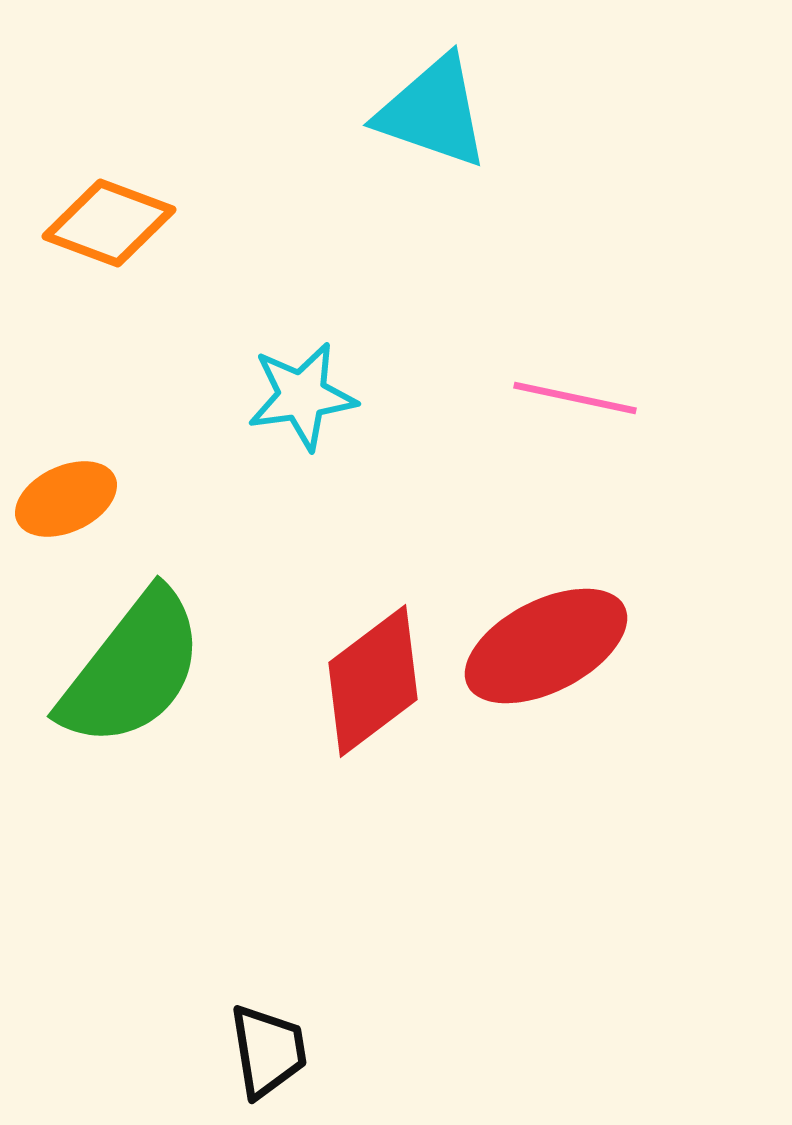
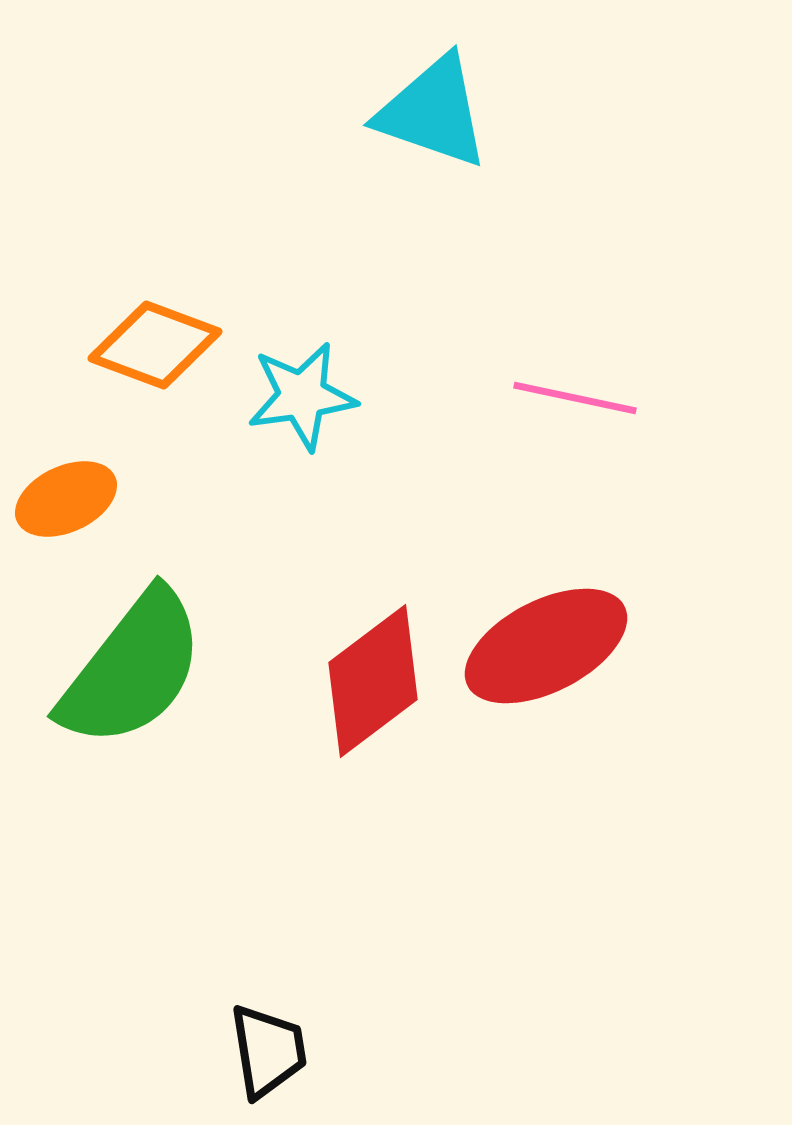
orange diamond: moved 46 px right, 122 px down
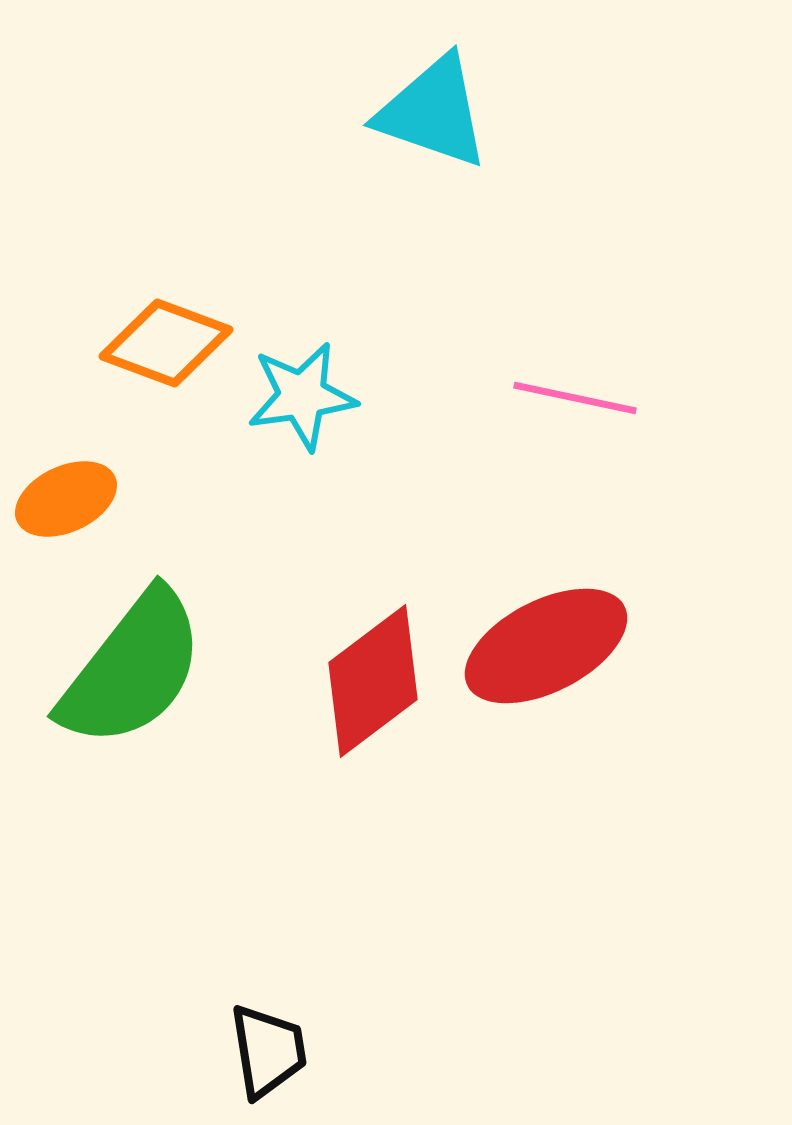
orange diamond: moved 11 px right, 2 px up
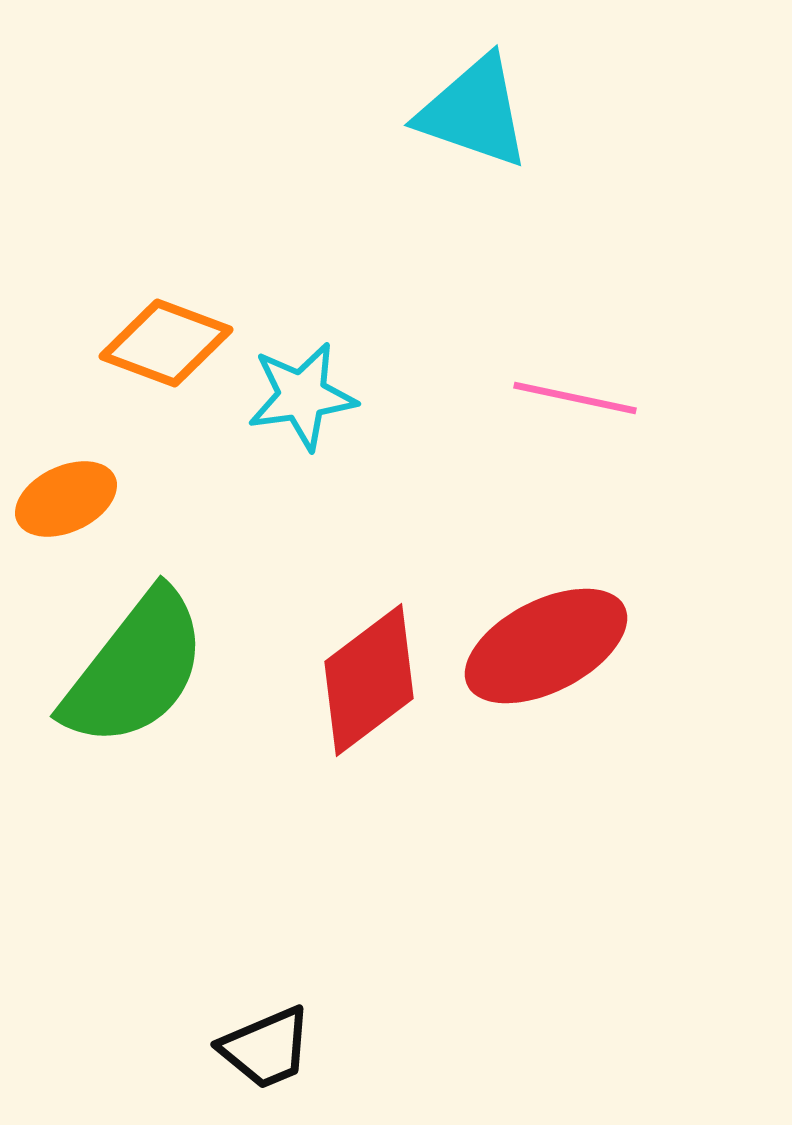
cyan triangle: moved 41 px right
green semicircle: moved 3 px right
red diamond: moved 4 px left, 1 px up
black trapezoid: moved 2 px left, 3 px up; rotated 76 degrees clockwise
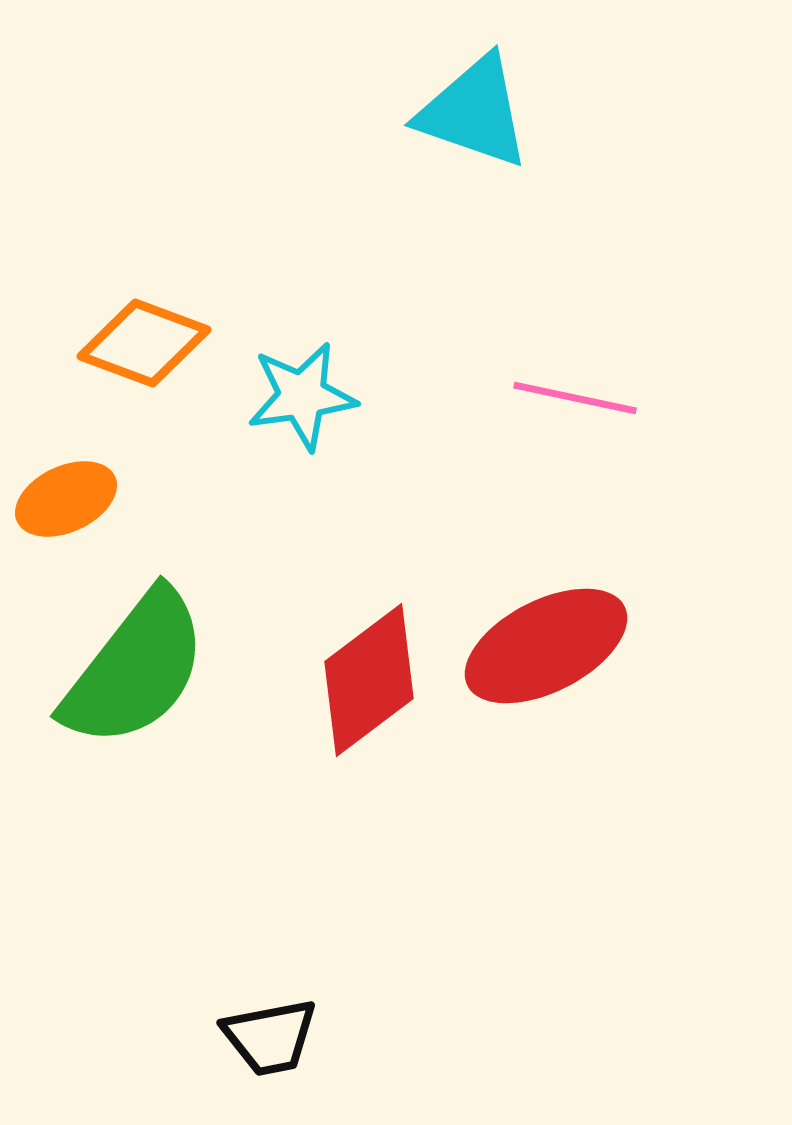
orange diamond: moved 22 px left
black trapezoid: moved 4 px right, 11 px up; rotated 12 degrees clockwise
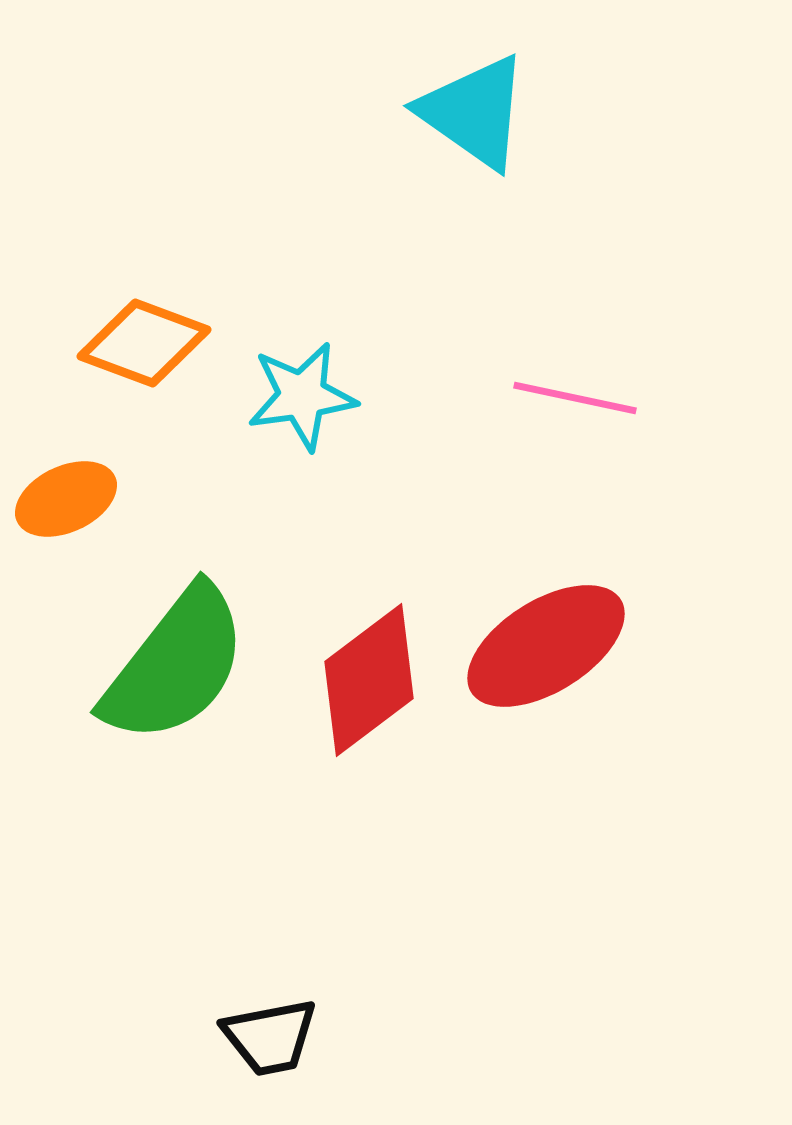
cyan triangle: rotated 16 degrees clockwise
red ellipse: rotated 5 degrees counterclockwise
green semicircle: moved 40 px right, 4 px up
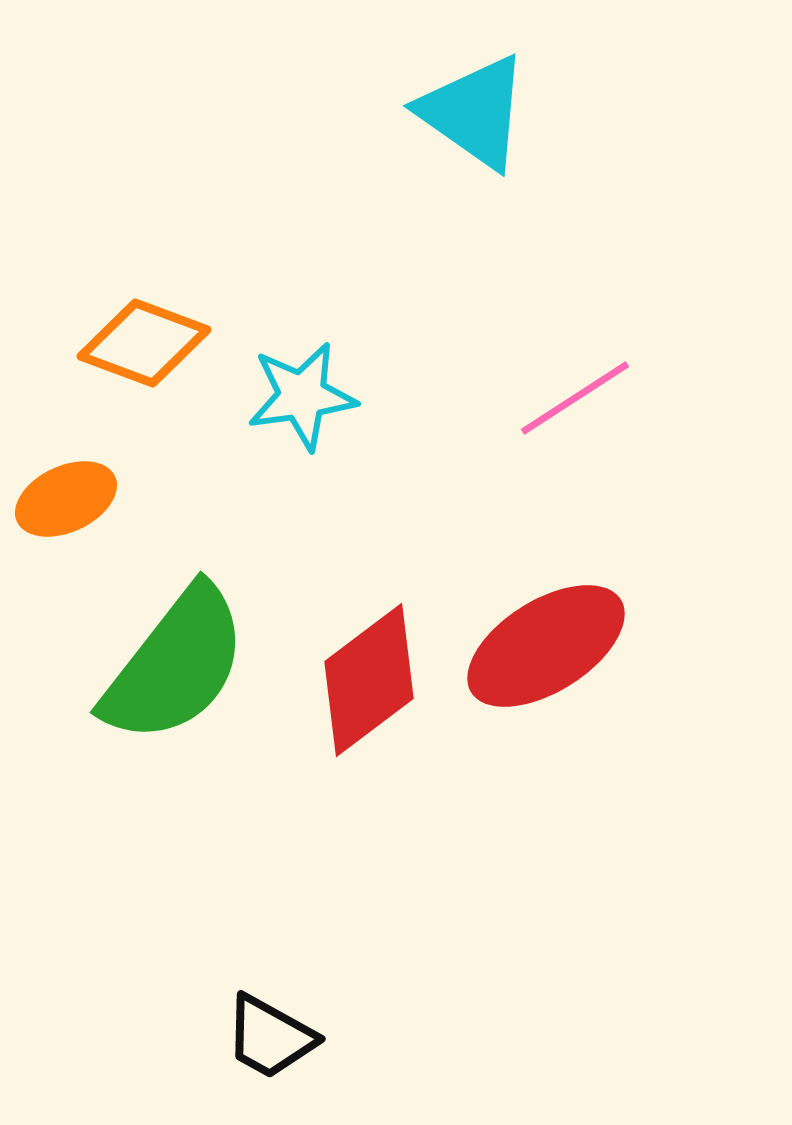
pink line: rotated 45 degrees counterclockwise
black trapezoid: rotated 40 degrees clockwise
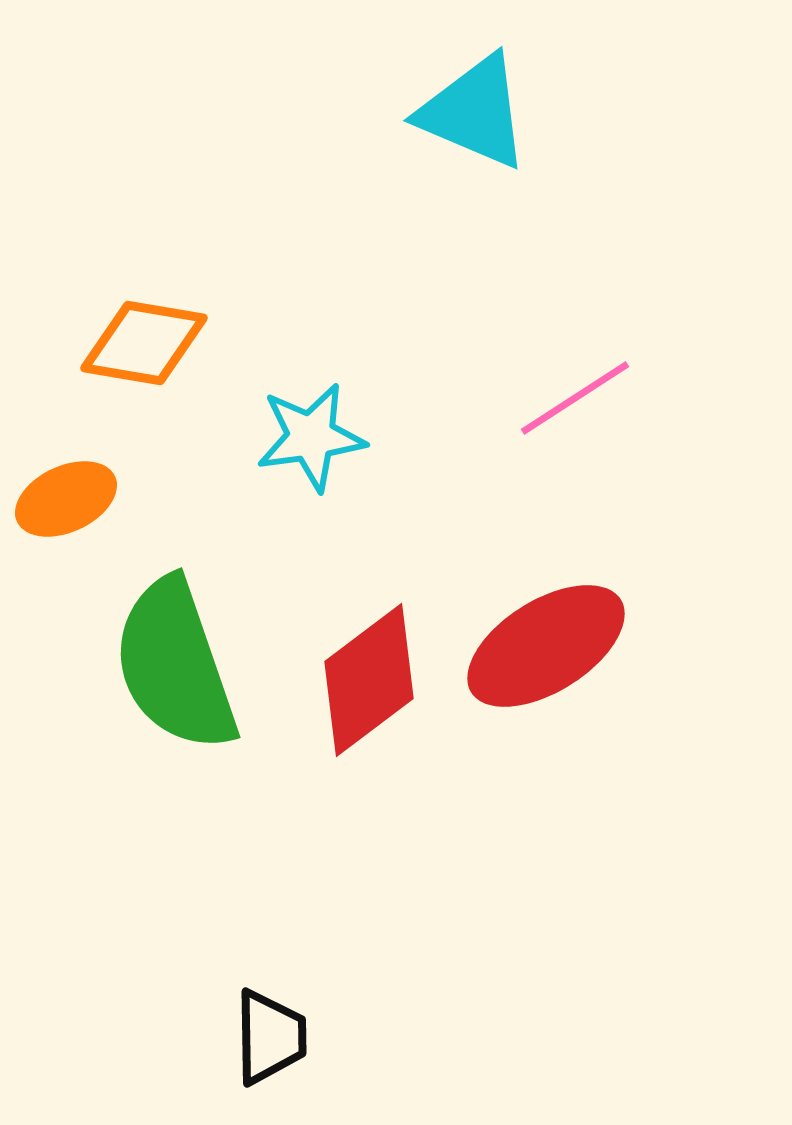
cyan triangle: rotated 12 degrees counterclockwise
orange diamond: rotated 11 degrees counterclockwise
cyan star: moved 9 px right, 41 px down
green semicircle: rotated 123 degrees clockwise
black trapezoid: rotated 120 degrees counterclockwise
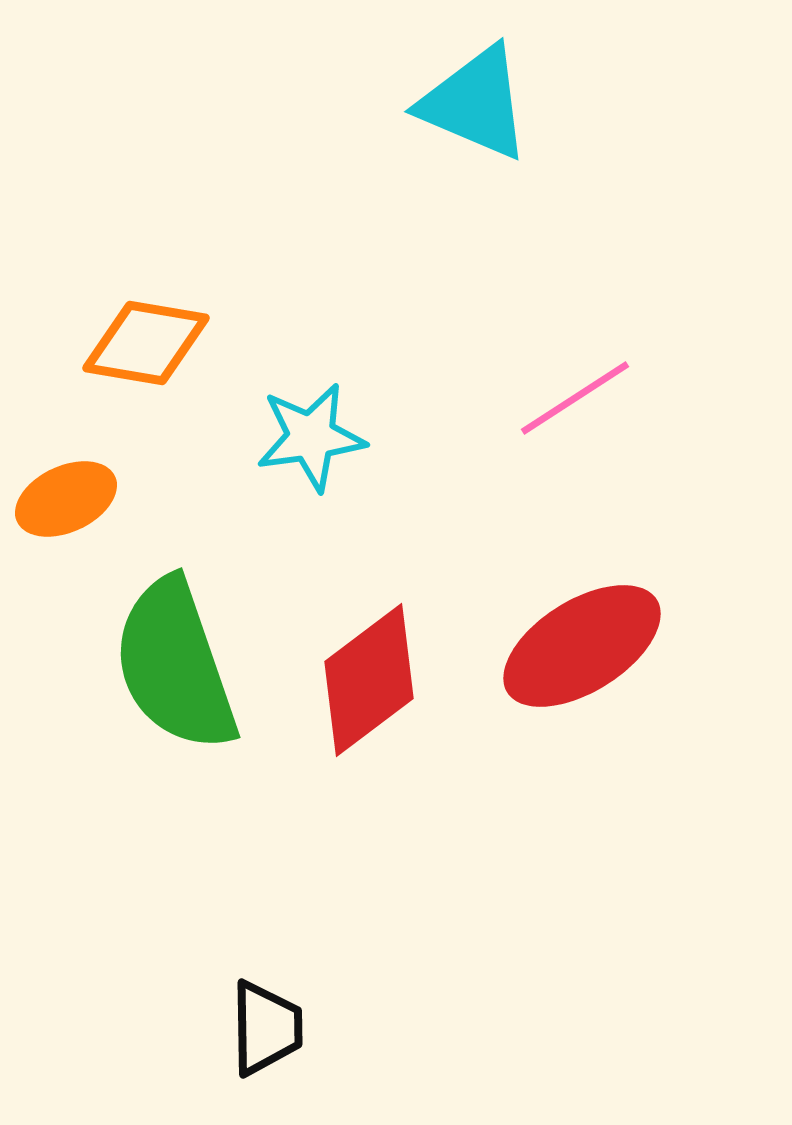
cyan triangle: moved 1 px right, 9 px up
orange diamond: moved 2 px right
red ellipse: moved 36 px right
black trapezoid: moved 4 px left, 9 px up
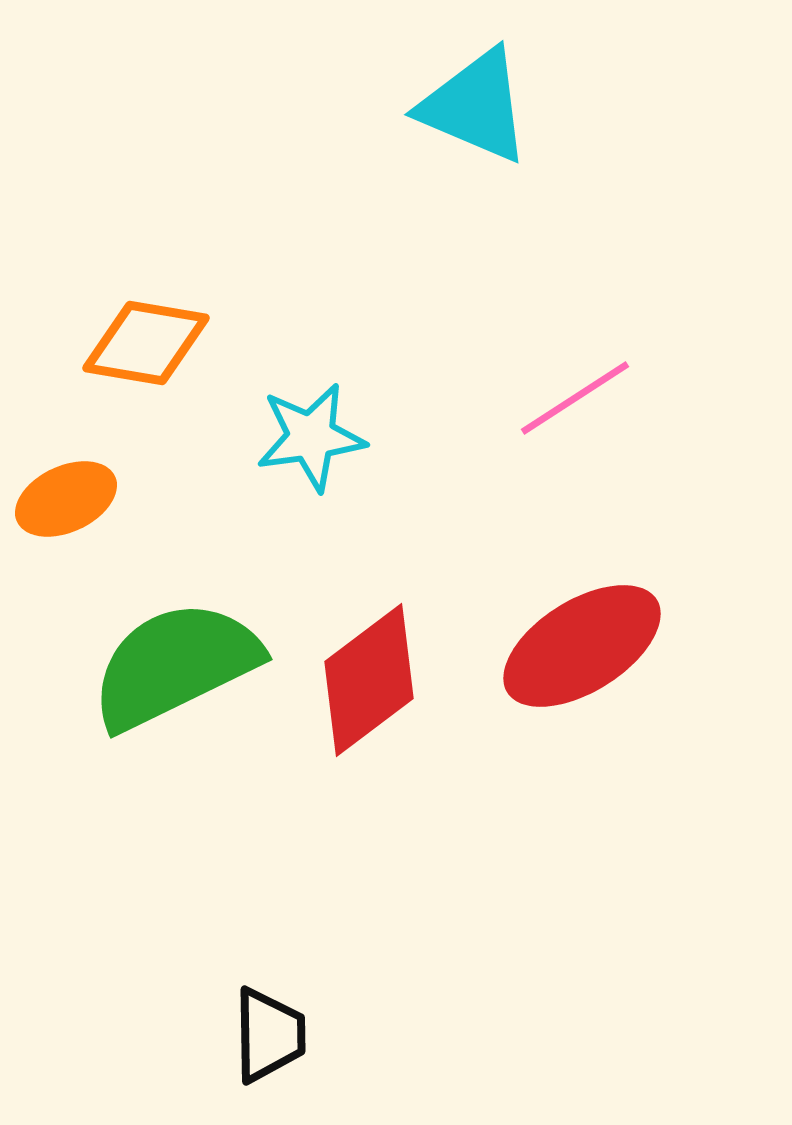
cyan triangle: moved 3 px down
green semicircle: rotated 83 degrees clockwise
black trapezoid: moved 3 px right, 7 px down
